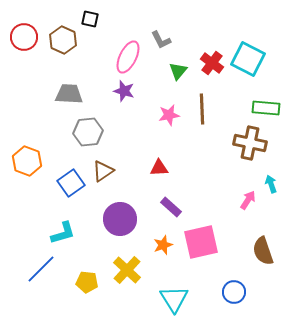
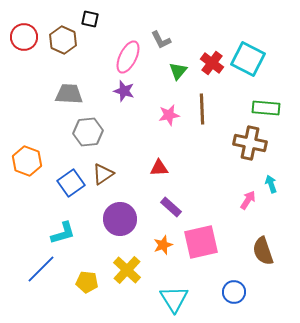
brown triangle: moved 3 px down
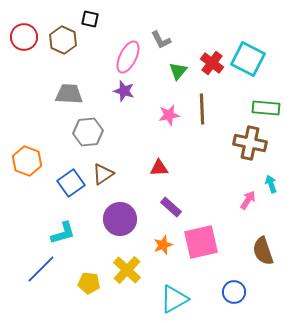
yellow pentagon: moved 2 px right, 1 px down
cyan triangle: rotated 32 degrees clockwise
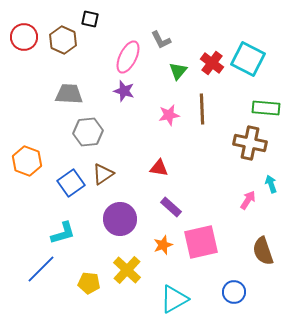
red triangle: rotated 12 degrees clockwise
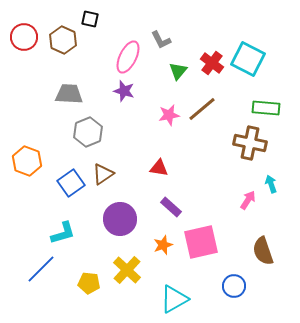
brown line: rotated 52 degrees clockwise
gray hexagon: rotated 16 degrees counterclockwise
blue circle: moved 6 px up
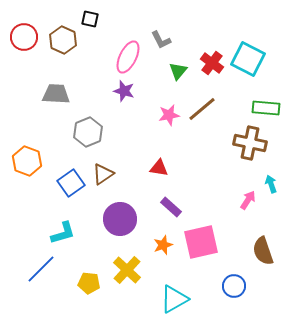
gray trapezoid: moved 13 px left
